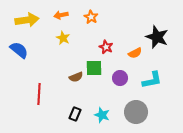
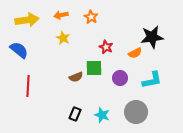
black star: moved 5 px left; rotated 30 degrees counterclockwise
red line: moved 11 px left, 8 px up
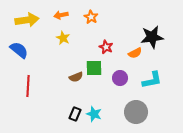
cyan star: moved 8 px left, 1 px up
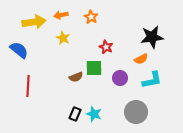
yellow arrow: moved 7 px right, 2 px down
orange semicircle: moved 6 px right, 6 px down
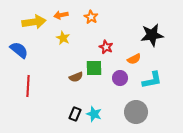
black star: moved 2 px up
orange semicircle: moved 7 px left
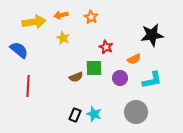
black rectangle: moved 1 px down
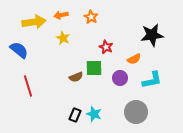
red line: rotated 20 degrees counterclockwise
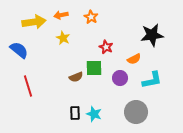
black rectangle: moved 2 px up; rotated 24 degrees counterclockwise
